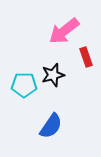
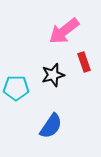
red rectangle: moved 2 px left, 5 px down
cyan pentagon: moved 8 px left, 3 px down
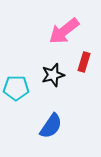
red rectangle: rotated 36 degrees clockwise
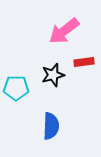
red rectangle: rotated 66 degrees clockwise
blue semicircle: rotated 32 degrees counterclockwise
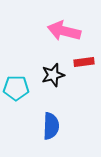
pink arrow: rotated 52 degrees clockwise
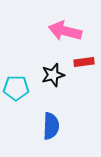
pink arrow: moved 1 px right
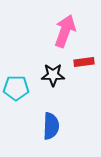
pink arrow: rotated 96 degrees clockwise
black star: rotated 15 degrees clockwise
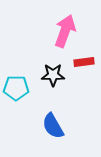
blue semicircle: moved 2 px right; rotated 148 degrees clockwise
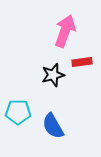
red rectangle: moved 2 px left
black star: rotated 15 degrees counterclockwise
cyan pentagon: moved 2 px right, 24 px down
